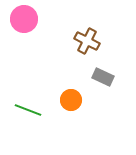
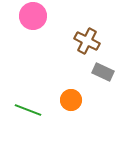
pink circle: moved 9 px right, 3 px up
gray rectangle: moved 5 px up
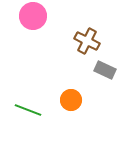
gray rectangle: moved 2 px right, 2 px up
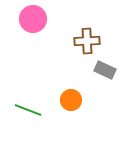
pink circle: moved 3 px down
brown cross: rotated 30 degrees counterclockwise
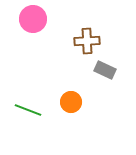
orange circle: moved 2 px down
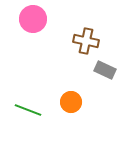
brown cross: moved 1 px left; rotated 15 degrees clockwise
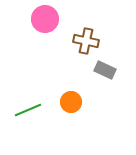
pink circle: moved 12 px right
green line: rotated 44 degrees counterclockwise
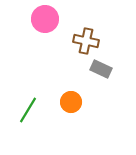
gray rectangle: moved 4 px left, 1 px up
green line: rotated 36 degrees counterclockwise
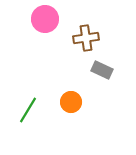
brown cross: moved 3 px up; rotated 20 degrees counterclockwise
gray rectangle: moved 1 px right, 1 px down
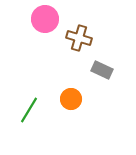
brown cross: moved 7 px left; rotated 25 degrees clockwise
orange circle: moved 3 px up
green line: moved 1 px right
